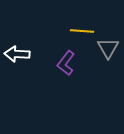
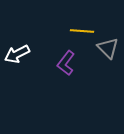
gray triangle: rotated 15 degrees counterclockwise
white arrow: rotated 30 degrees counterclockwise
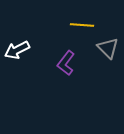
yellow line: moved 6 px up
white arrow: moved 4 px up
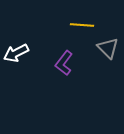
white arrow: moved 1 px left, 3 px down
purple L-shape: moved 2 px left
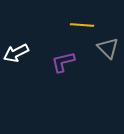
purple L-shape: moved 1 px left, 1 px up; rotated 40 degrees clockwise
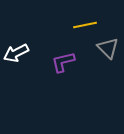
yellow line: moved 3 px right; rotated 15 degrees counterclockwise
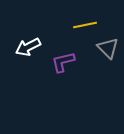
white arrow: moved 12 px right, 6 px up
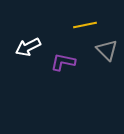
gray triangle: moved 1 px left, 2 px down
purple L-shape: rotated 25 degrees clockwise
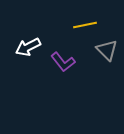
purple L-shape: rotated 140 degrees counterclockwise
